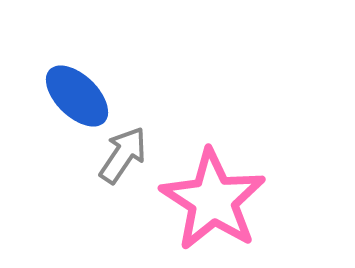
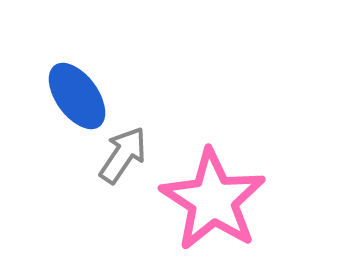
blue ellipse: rotated 10 degrees clockwise
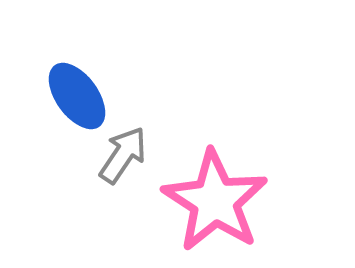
pink star: moved 2 px right, 1 px down
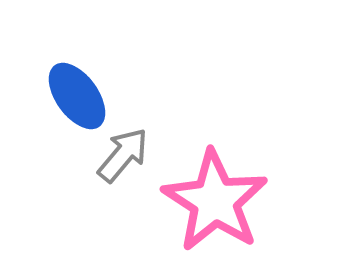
gray arrow: rotated 6 degrees clockwise
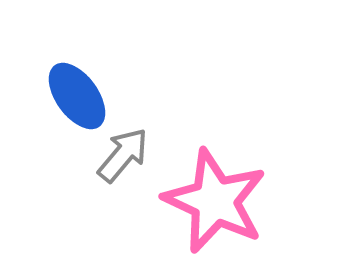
pink star: rotated 8 degrees counterclockwise
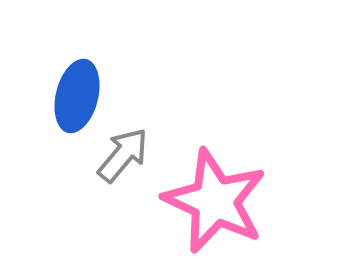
blue ellipse: rotated 50 degrees clockwise
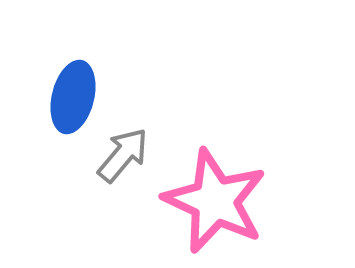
blue ellipse: moved 4 px left, 1 px down
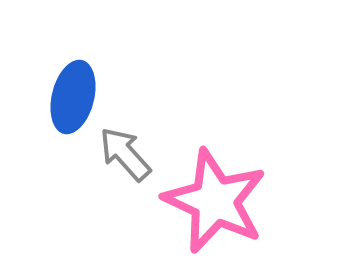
gray arrow: moved 2 px right, 1 px up; rotated 82 degrees counterclockwise
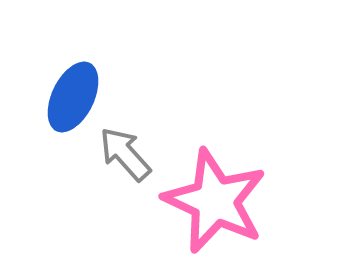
blue ellipse: rotated 12 degrees clockwise
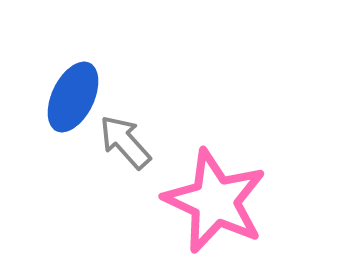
gray arrow: moved 12 px up
